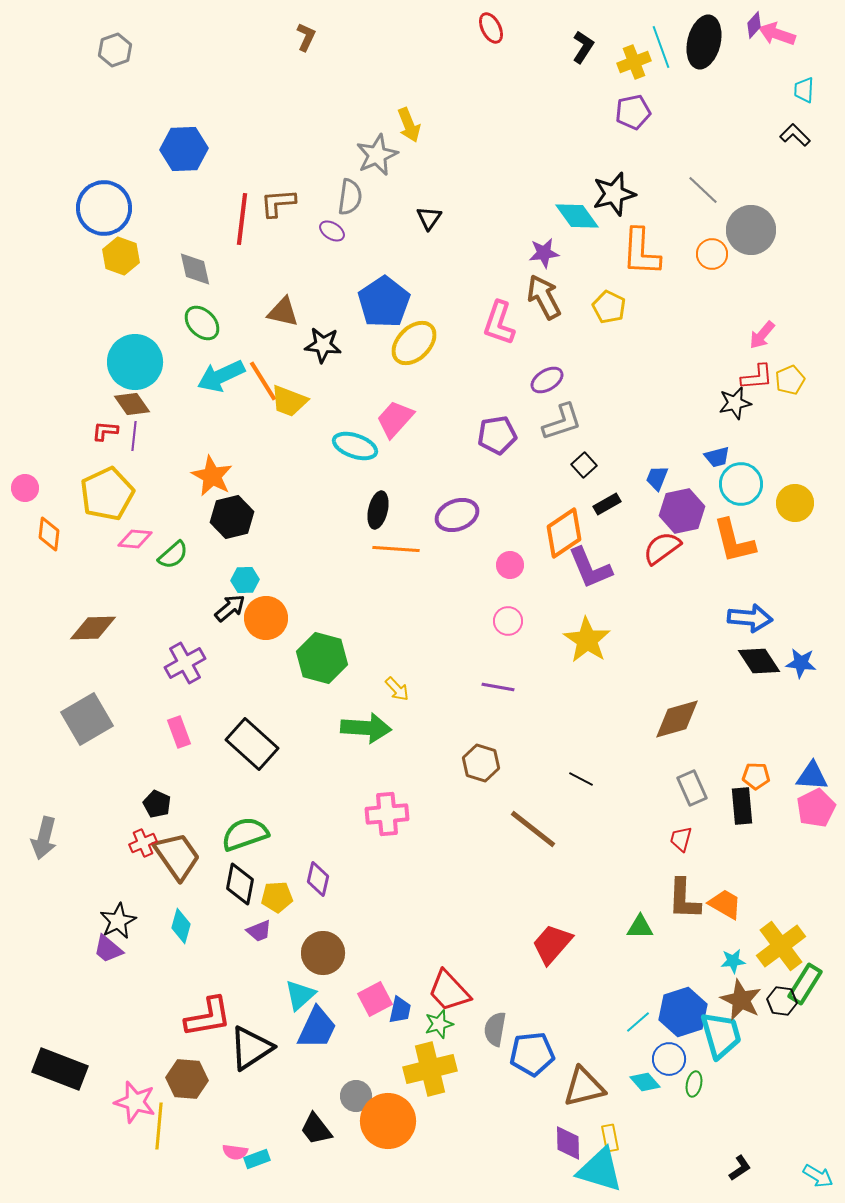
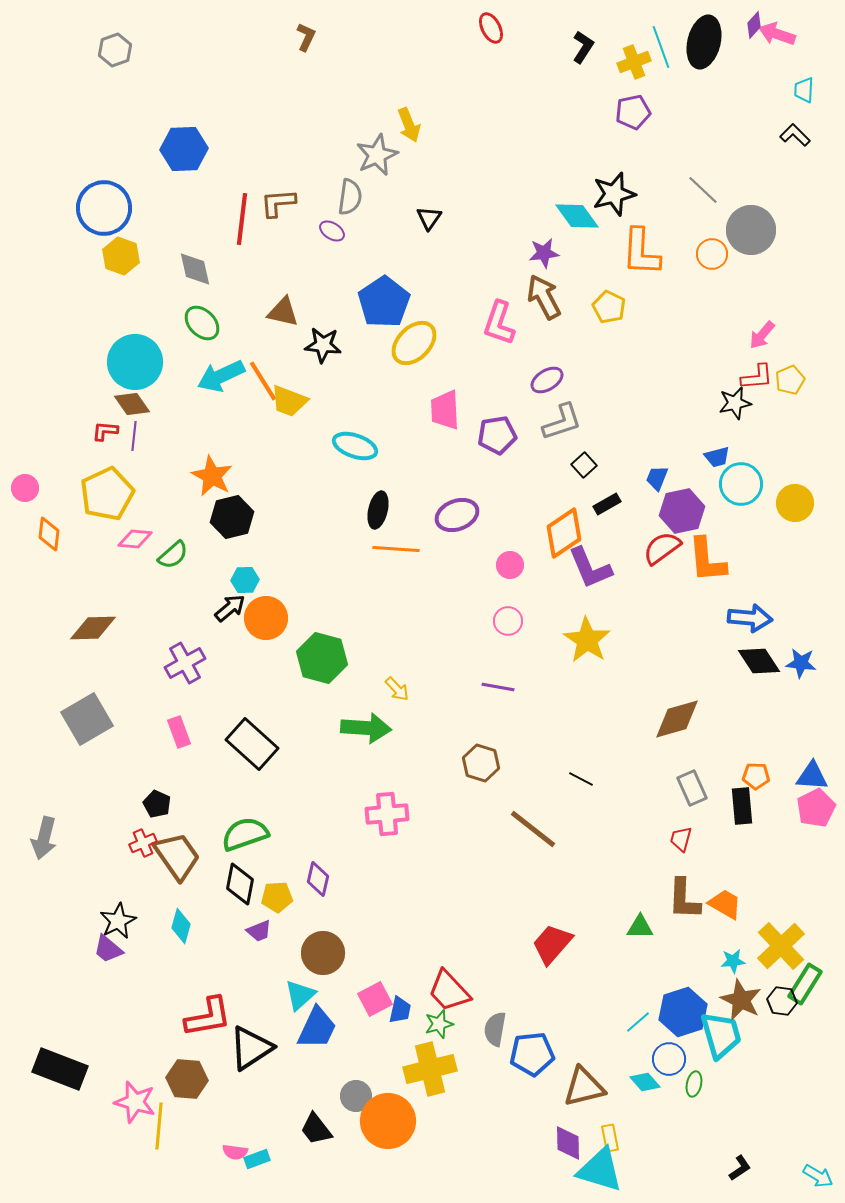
pink trapezoid at (395, 419): moved 50 px right, 9 px up; rotated 45 degrees counterclockwise
orange L-shape at (734, 541): moved 27 px left, 19 px down; rotated 9 degrees clockwise
yellow cross at (781, 946): rotated 6 degrees counterclockwise
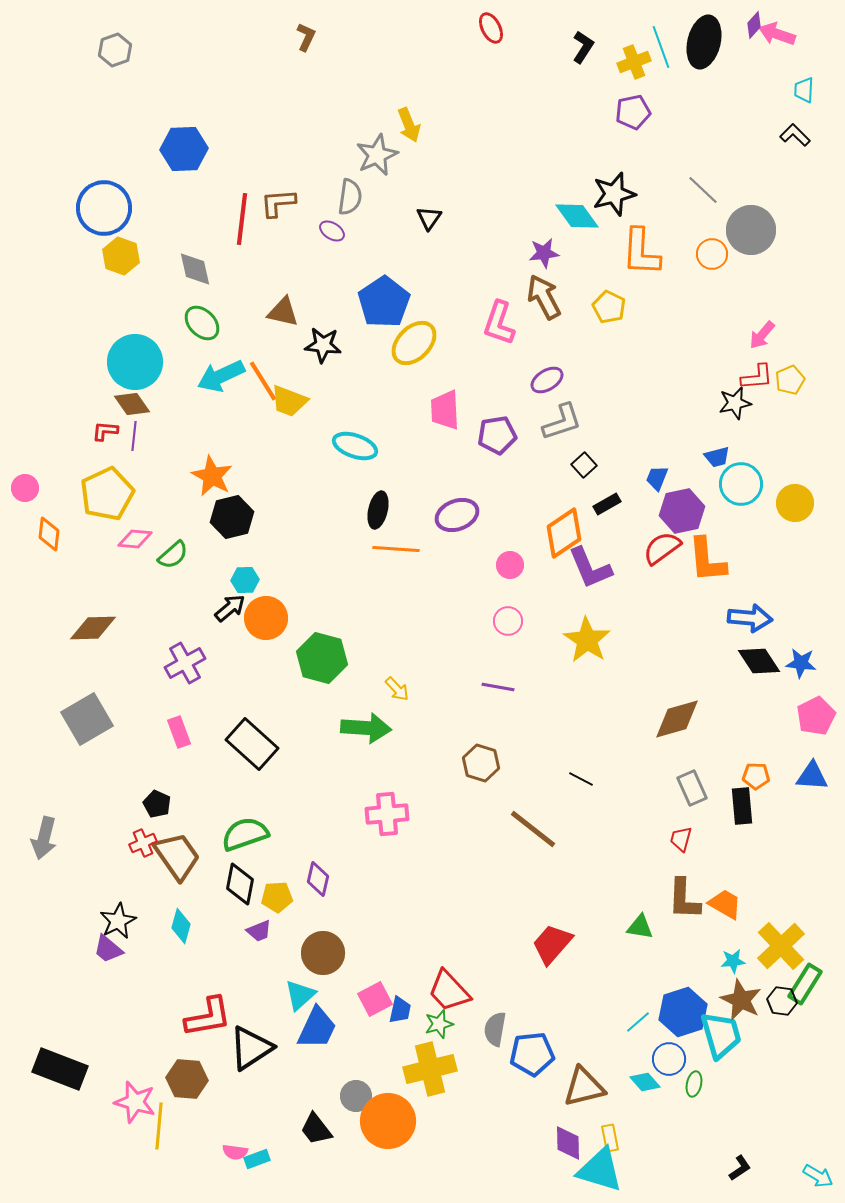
pink pentagon at (816, 808): moved 92 px up
green triangle at (640, 927): rotated 8 degrees clockwise
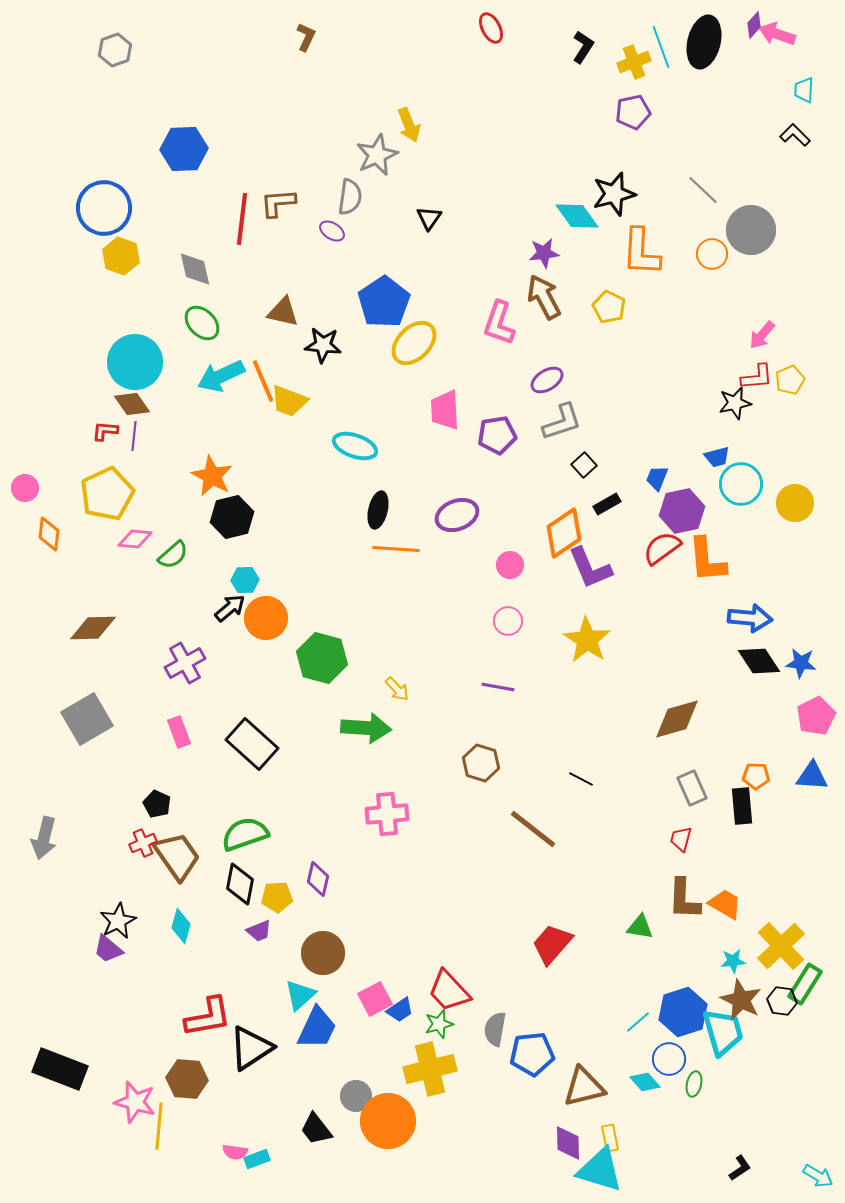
orange line at (263, 381): rotated 9 degrees clockwise
blue trapezoid at (400, 1010): rotated 44 degrees clockwise
cyan trapezoid at (721, 1035): moved 2 px right, 3 px up
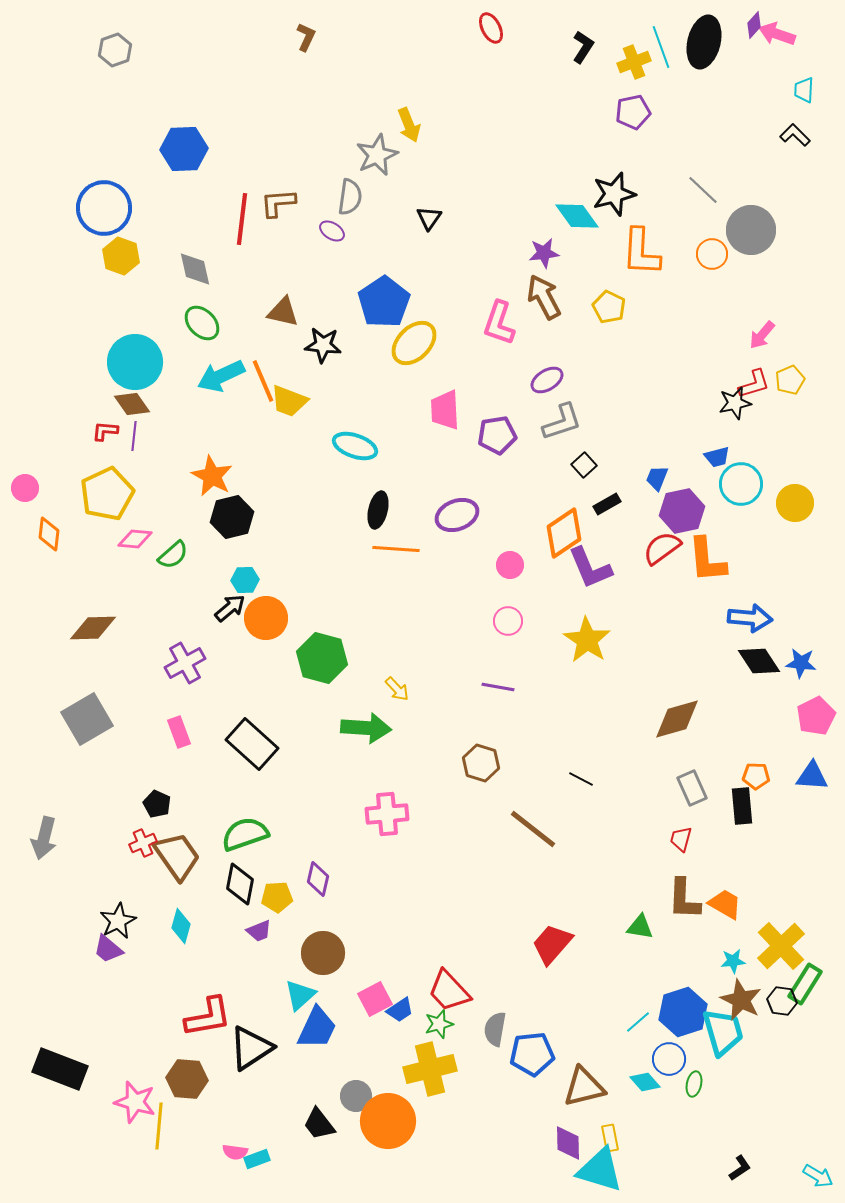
red L-shape at (757, 377): moved 3 px left, 7 px down; rotated 12 degrees counterclockwise
black trapezoid at (316, 1129): moved 3 px right, 5 px up
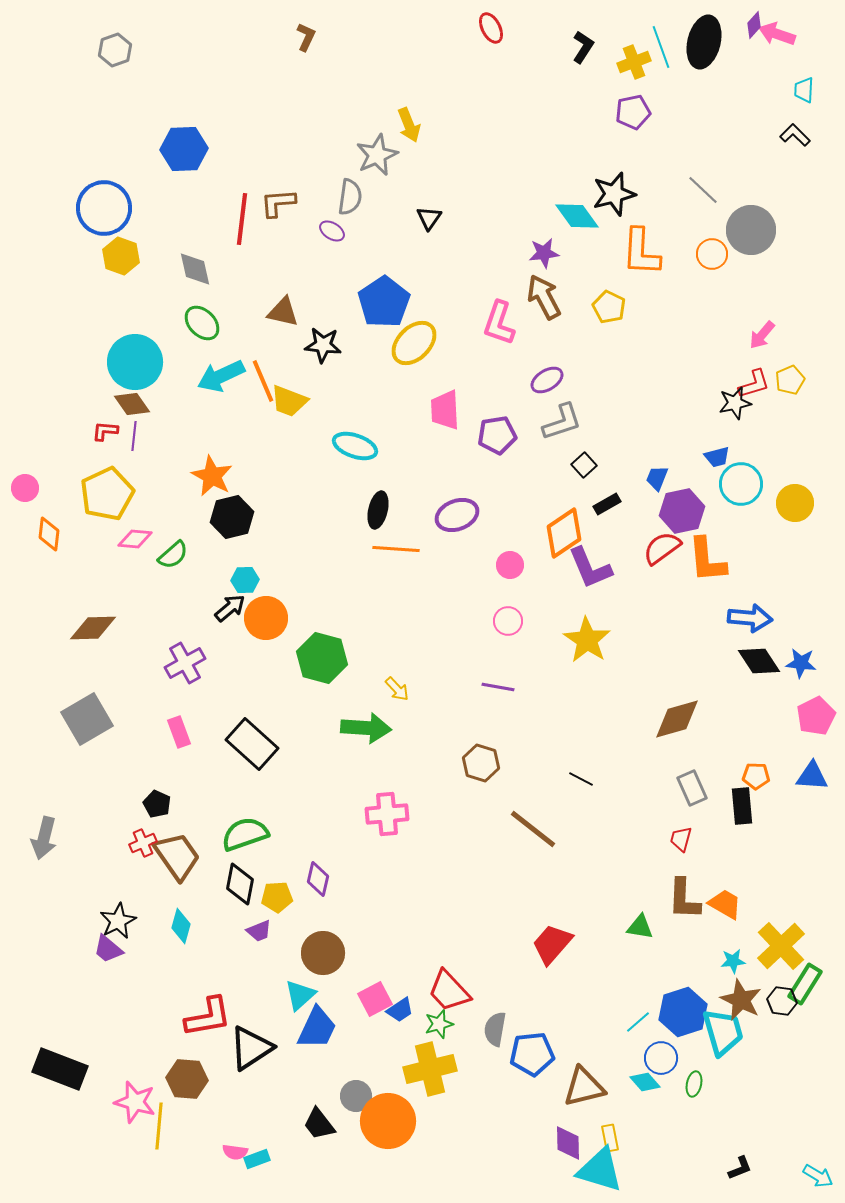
blue circle at (669, 1059): moved 8 px left, 1 px up
black L-shape at (740, 1168): rotated 12 degrees clockwise
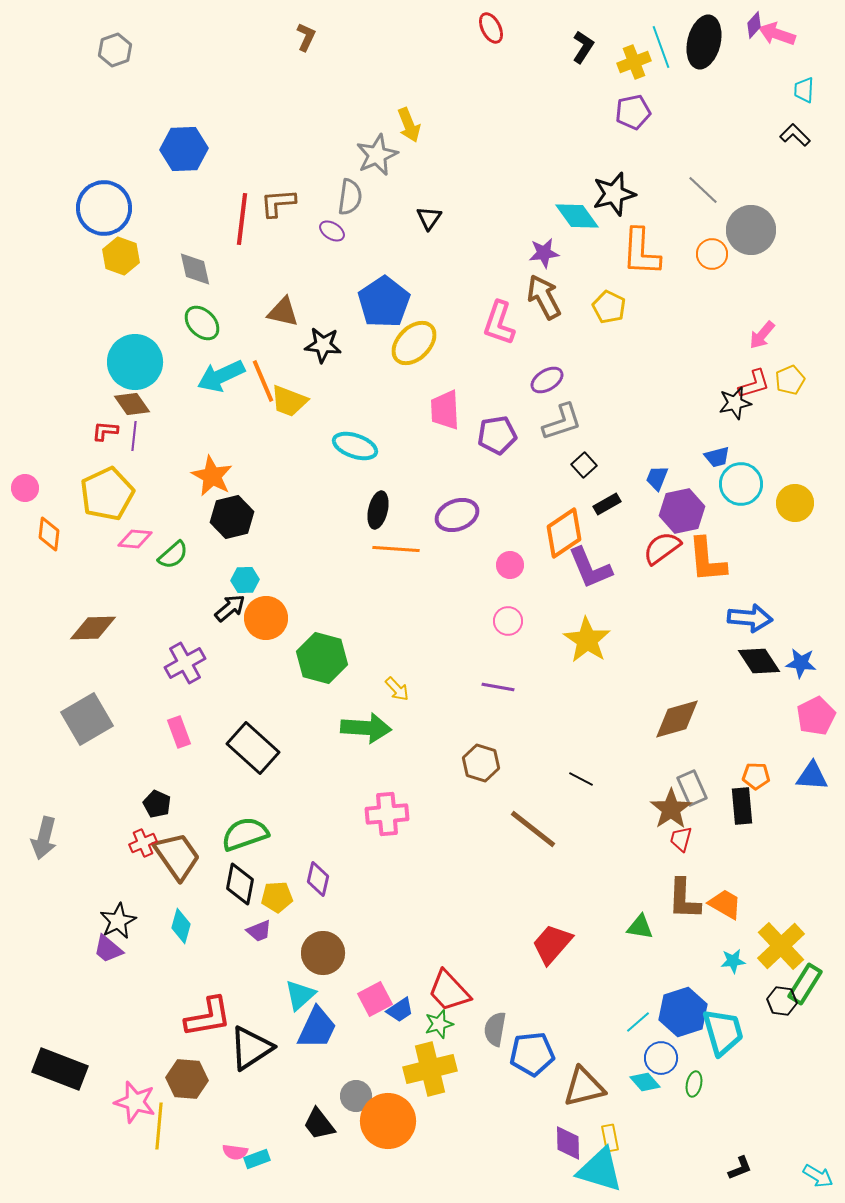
black rectangle at (252, 744): moved 1 px right, 4 px down
brown star at (741, 1000): moved 70 px left, 191 px up; rotated 12 degrees clockwise
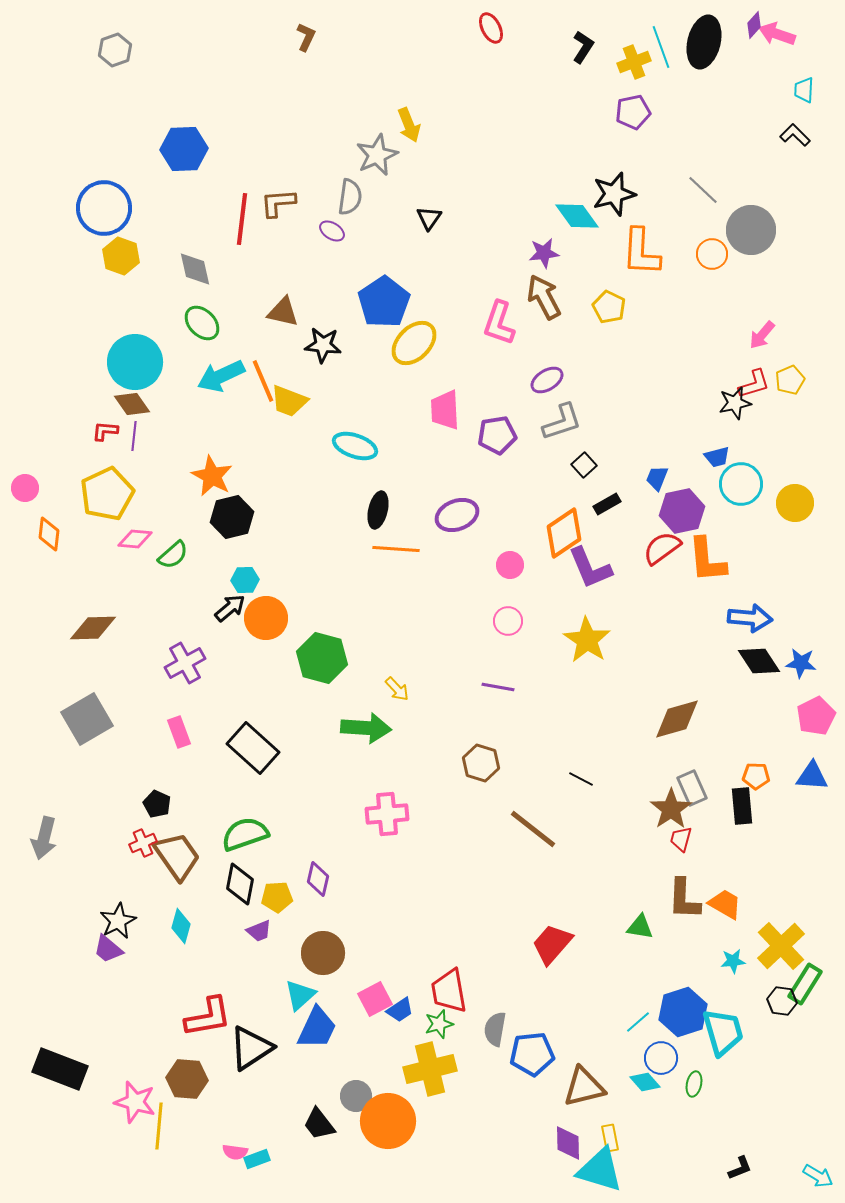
red trapezoid at (449, 991): rotated 33 degrees clockwise
